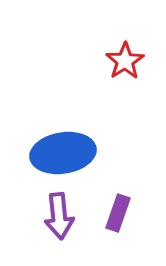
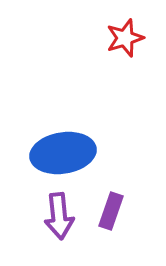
red star: moved 23 px up; rotated 15 degrees clockwise
purple rectangle: moved 7 px left, 2 px up
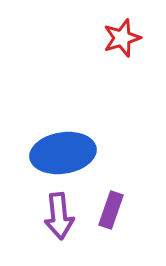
red star: moved 3 px left
purple rectangle: moved 1 px up
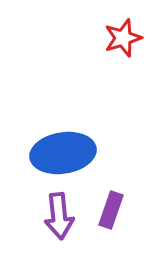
red star: moved 1 px right
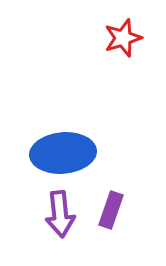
blue ellipse: rotated 4 degrees clockwise
purple arrow: moved 1 px right, 2 px up
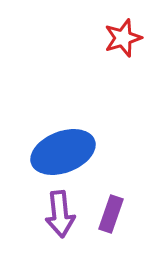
blue ellipse: moved 1 px up; rotated 16 degrees counterclockwise
purple rectangle: moved 4 px down
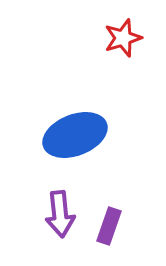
blue ellipse: moved 12 px right, 17 px up
purple rectangle: moved 2 px left, 12 px down
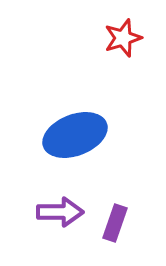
purple arrow: moved 2 px up; rotated 84 degrees counterclockwise
purple rectangle: moved 6 px right, 3 px up
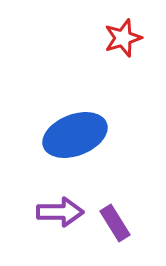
purple rectangle: rotated 51 degrees counterclockwise
